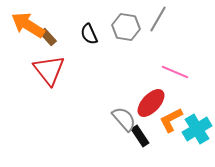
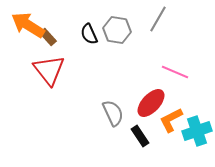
gray hexagon: moved 9 px left, 3 px down
gray semicircle: moved 11 px left, 6 px up; rotated 16 degrees clockwise
cyan cross: moved 2 px down; rotated 12 degrees clockwise
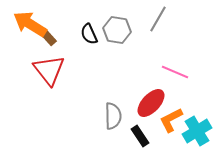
orange arrow: moved 2 px right, 1 px up
gray semicircle: moved 3 px down; rotated 24 degrees clockwise
cyan cross: rotated 12 degrees counterclockwise
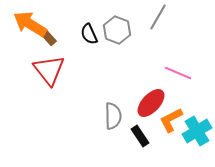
gray line: moved 2 px up
gray hexagon: rotated 12 degrees clockwise
pink line: moved 3 px right, 1 px down
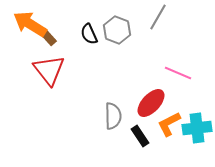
orange L-shape: moved 2 px left, 4 px down
cyan cross: moved 3 px up; rotated 24 degrees clockwise
